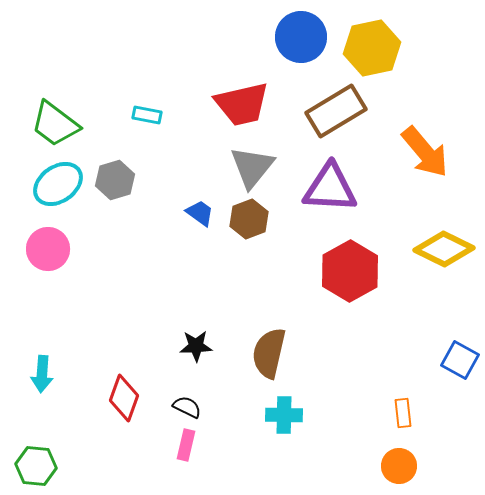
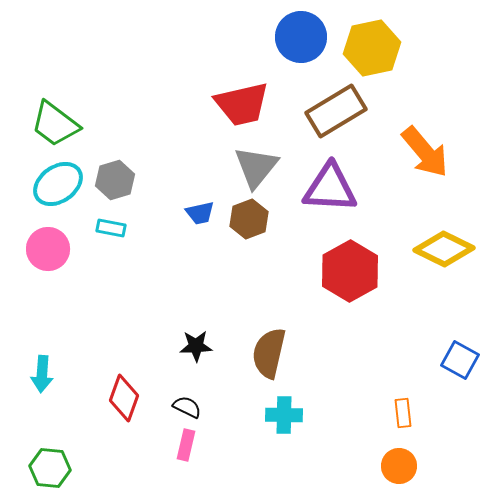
cyan rectangle: moved 36 px left, 113 px down
gray triangle: moved 4 px right
blue trapezoid: rotated 132 degrees clockwise
green hexagon: moved 14 px right, 2 px down
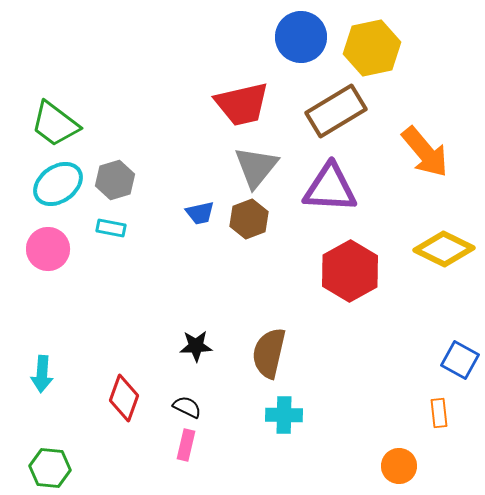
orange rectangle: moved 36 px right
